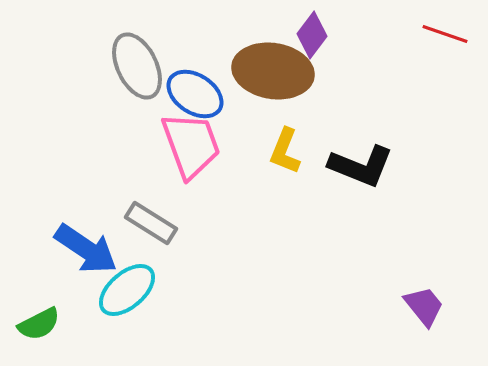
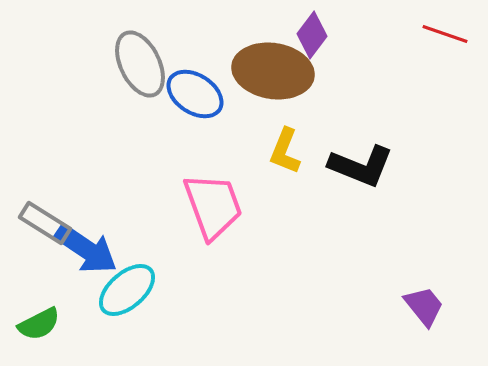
gray ellipse: moved 3 px right, 2 px up
pink trapezoid: moved 22 px right, 61 px down
gray rectangle: moved 106 px left
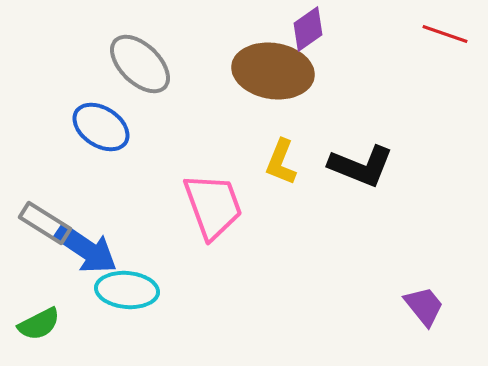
purple diamond: moved 4 px left, 6 px up; rotated 18 degrees clockwise
gray ellipse: rotated 20 degrees counterclockwise
blue ellipse: moved 94 px left, 33 px down
yellow L-shape: moved 4 px left, 11 px down
cyan ellipse: rotated 46 degrees clockwise
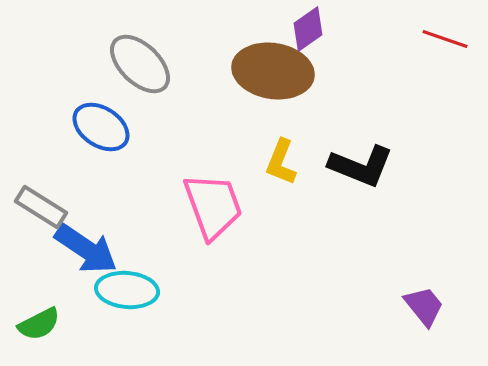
red line: moved 5 px down
gray rectangle: moved 4 px left, 16 px up
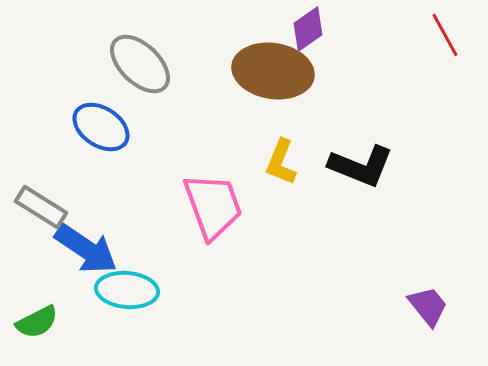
red line: moved 4 px up; rotated 42 degrees clockwise
purple trapezoid: moved 4 px right
green semicircle: moved 2 px left, 2 px up
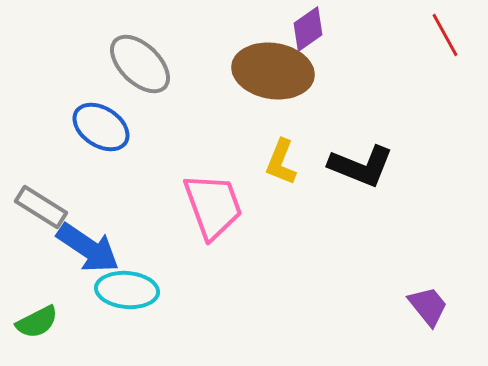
blue arrow: moved 2 px right, 1 px up
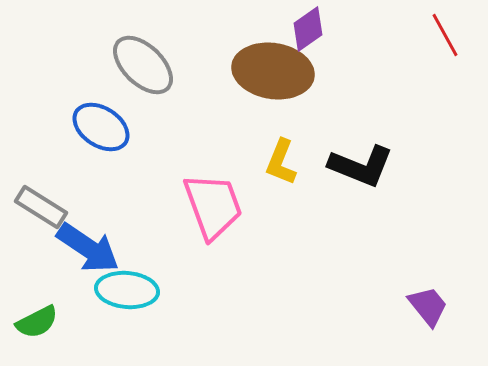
gray ellipse: moved 3 px right, 1 px down
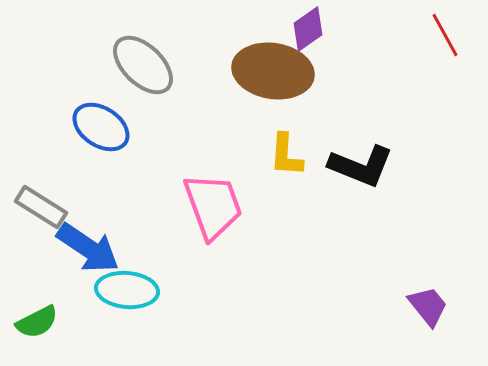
yellow L-shape: moved 5 px right, 7 px up; rotated 18 degrees counterclockwise
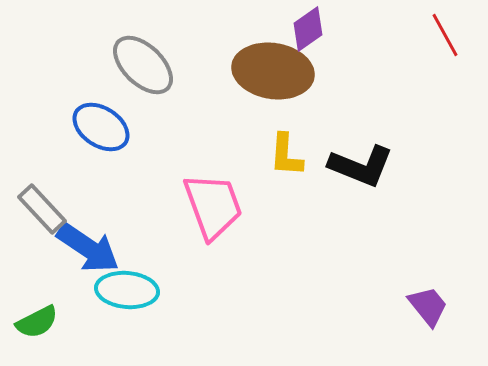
gray rectangle: moved 1 px right, 2 px down; rotated 15 degrees clockwise
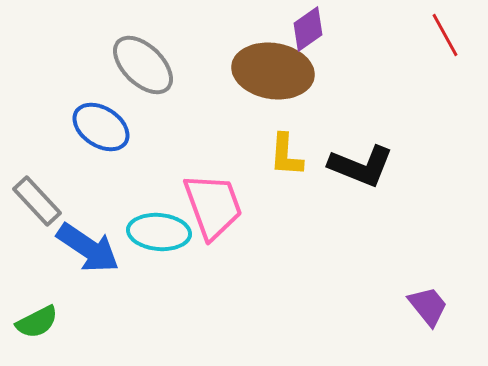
gray rectangle: moved 5 px left, 8 px up
cyan ellipse: moved 32 px right, 58 px up
